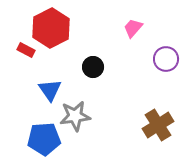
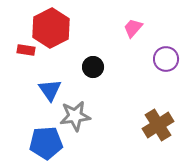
red rectangle: rotated 18 degrees counterclockwise
blue pentagon: moved 2 px right, 4 px down
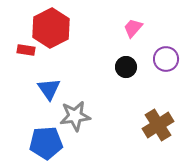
black circle: moved 33 px right
blue triangle: moved 1 px left, 1 px up
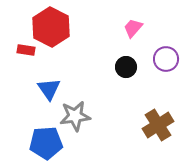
red hexagon: moved 1 px up; rotated 6 degrees counterclockwise
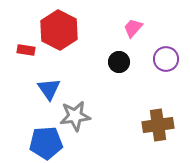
red hexagon: moved 8 px right, 3 px down
black circle: moved 7 px left, 5 px up
brown cross: rotated 24 degrees clockwise
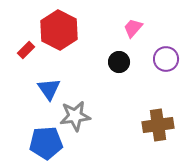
red rectangle: rotated 54 degrees counterclockwise
